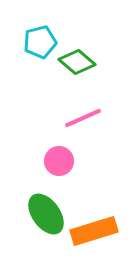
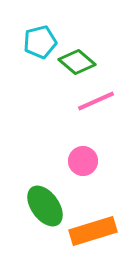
pink line: moved 13 px right, 17 px up
pink circle: moved 24 px right
green ellipse: moved 1 px left, 8 px up
orange rectangle: moved 1 px left
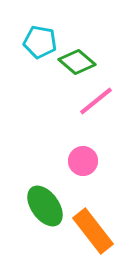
cyan pentagon: rotated 24 degrees clockwise
pink line: rotated 15 degrees counterclockwise
orange rectangle: rotated 69 degrees clockwise
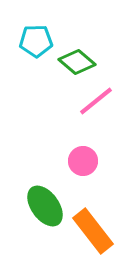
cyan pentagon: moved 4 px left, 1 px up; rotated 12 degrees counterclockwise
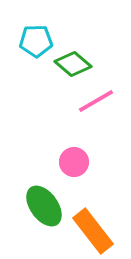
green diamond: moved 4 px left, 2 px down
pink line: rotated 9 degrees clockwise
pink circle: moved 9 px left, 1 px down
green ellipse: moved 1 px left
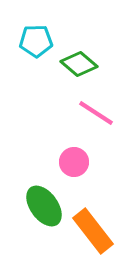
green diamond: moved 6 px right
pink line: moved 12 px down; rotated 63 degrees clockwise
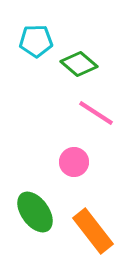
green ellipse: moved 9 px left, 6 px down
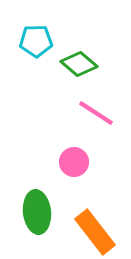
green ellipse: moved 2 px right; rotated 30 degrees clockwise
orange rectangle: moved 2 px right, 1 px down
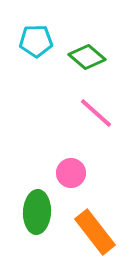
green diamond: moved 8 px right, 7 px up
pink line: rotated 9 degrees clockwise
pink circle: moved 3 px left, 11 px down
green ellipse: rotated 9 degrees clockwise
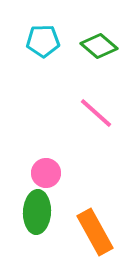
cyan pentagon: moved 7 px right
green diamond: moved 12 px right, 11 px up
pink circle: moved 25 px left
orange rectangle: rotated 9 degrees clockwise
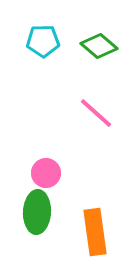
orange rectangle: rotated 21 degrees clockwise
